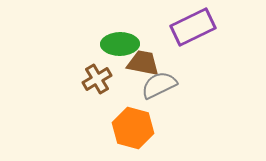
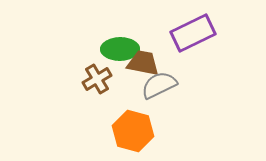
purple rectangle: moved 6 px down
green ellipse: moved 5 px down
orange hexagon: moved 3 px down
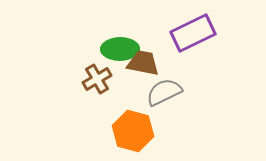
gray semicircle: moved 5 px right, 7 px down
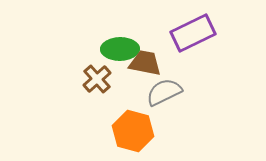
brown trapezoid: moved 2 px right
brown cross: rotated 12 degrees counterclockwise
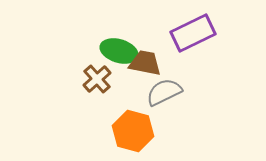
green ellipse: moved 1 px left, 2 px down; rotated 18 degrees clockwise
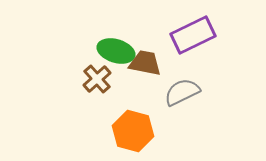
purple rectangle: moved 2 px down
green ellipse: moved 3 px left
gray semicircle: moved 18 px right
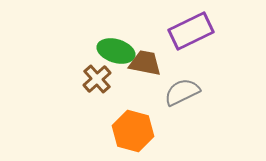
purple rectangle: moved 2 px left, 4 px up
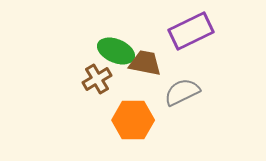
green ellipse: rotated 6 degrees clockwise
brown cross: rotated 12 degrees clockwise
orange hexagon: moved 11 px up; rotated 15 degrees counterclockwise
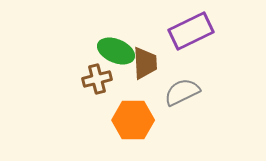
brown trapezoid: rotated 76 degrees clockwise
brown cross: rotated 16 degrees clockwise
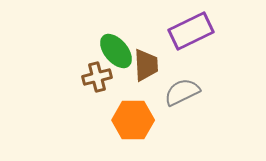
green ellipse: rotated 27 degrees clockwise
brown trapezoid: moved 1 px right, 2 px down
brown cross: moved 2 px up
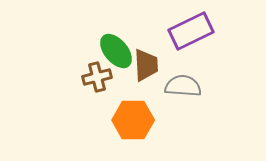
gray semicircle: moved 1 px right, 6 px up; rotated 30 degrees clockwise
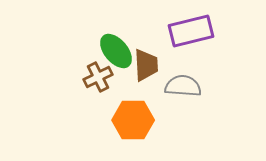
purple rectangle: rotated 12 degrees clockwise
brown cross: moved 1 px right; rotated 12 degrees counterclockwise
